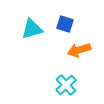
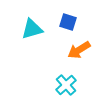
blue square: moved 3 px right, 2 px up
orange arrow: rotated 15 degrees counterclockwise
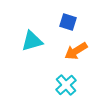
cyan triangle: moved 12 px down
orange arrow: moved 3 px left, 1 px down
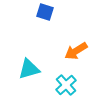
blue square: moved 23 px left, 10 px up
cyan triangle: moved 3 px left, 28 px down
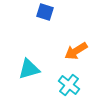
cyan cross: moved 3 px right; rotated 10 degrees counterclockwise
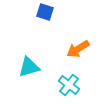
orange arrow: moved 2 px right, 2 px up
cyan triangle: moved 2 px up
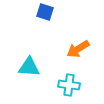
cyan triangle: rotated 20 degrees clockwise
cyan cross: rotated 30 degrees counterclockwise
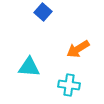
blue square: moved 2 px left; rotated 24 degrees clockwise
